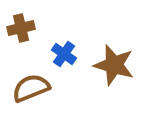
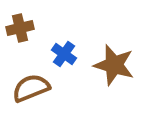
brown cross: moved 1 px left
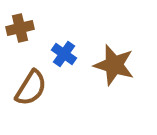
brown semicircle: rotated 144 degrees clockwise
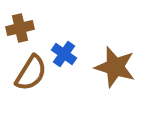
brown star: moved 1 px right, 2 px down
brown semicircle: moved 15 px up
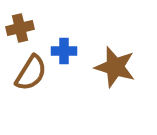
blue cross: moved 3 px up; rotated 35 degrees counterclockwise
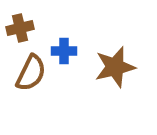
brown star: rotated 30 degrees counterclockwise
brown semicircle: rotated 6 degrees counterclockwise
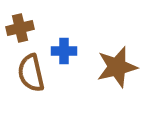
brown star: moved 2 px right
brown semicircle: rotated 141 degrees clockwise
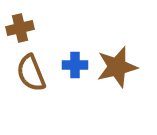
blue cross: moved 11 px right, 14 px down
brown semicircle: rotated 9 degrees counterclockwise
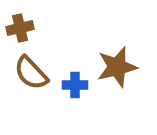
blue cross: moved 20 px down
brown semicircle: rotated 21 degrees counterclockwise
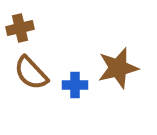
brown star: moved 1 px right, 1 px down
